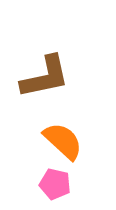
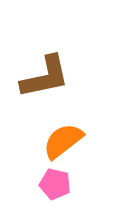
orange semicircle: rotated 81 degrees counterclockwise
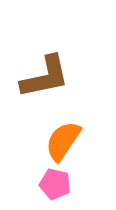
orange semicircle: rotated 18 degrees counterclockwise
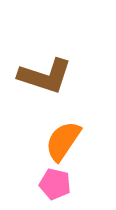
brown L-shape: moved 1 px up; rotated 30 degrees clockwise
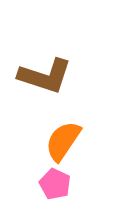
pink pentagon: rotated 12 degrees clockwise
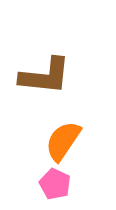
brown L-shape: rotated 12 degrees counterclockwise
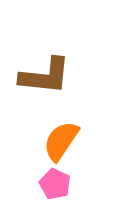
orange semicircle: moved 2 px left
